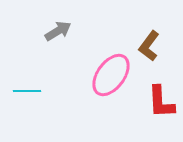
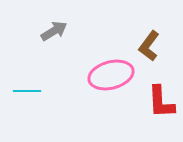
gray arrow: moved 4 px left
pink ellipse: rotated 39 degrees clockwise
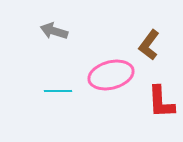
gray arrow: rotated 132 degrees counterclockwise
brown L-shape: moved 1 px up
cyan line: moved 31 px right
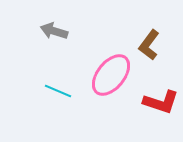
pink ellipse: rotated 36 degrees counterclockwise
cyan line: rotated 24 degrees clockwise
red L-shape: rotated 69 degrees counterclockwise
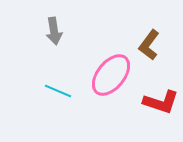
gray arrow: rotated 116 degrees counterclockwise
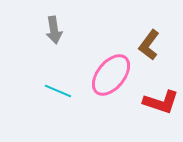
gray arrow: moved 1 px up
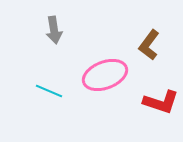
pink ellipse: moved 6 px left; rotated 30 degrees clockwise
cyan line: moved 9 px left
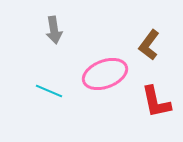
pink ellipse: moved 1 px up
red L-shape: moved 5 px left; rotated 60 degrees clockwise
